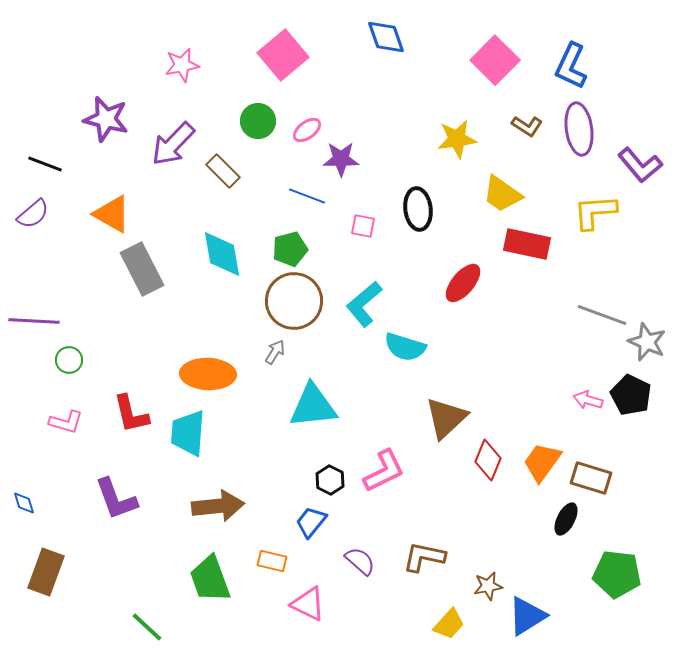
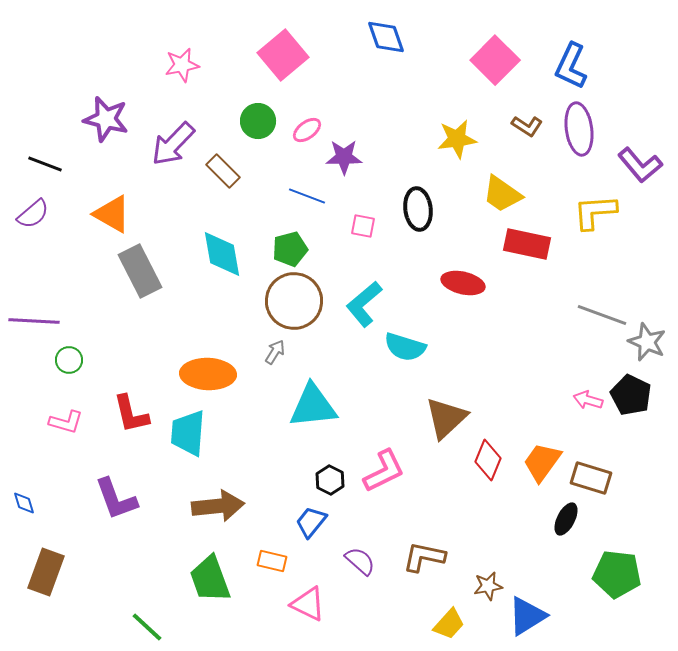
purple star at (341, 159): moved 3 px right, 2 px up
gray rectangle at (142, 269): moved 2 px left, 2 px down
red ellipse at (463, 283): rotated 63 degrees clockwise
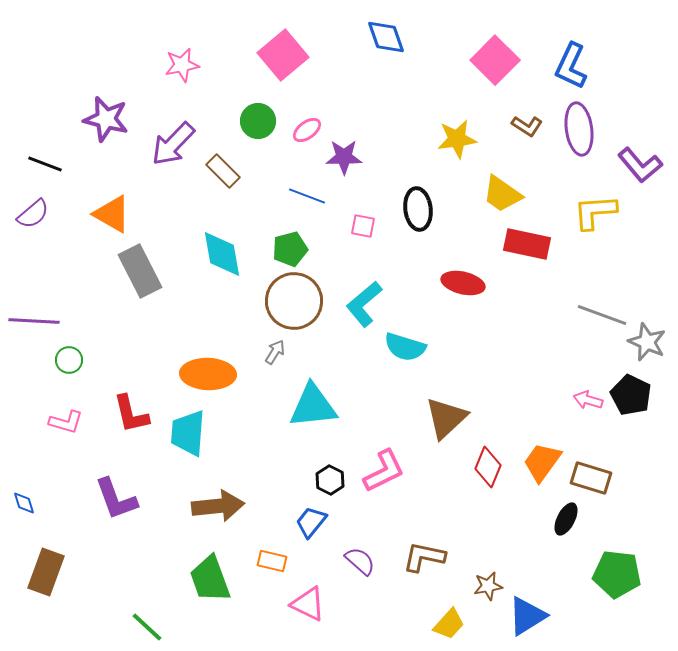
red diamond at (488, 460): moved 7 px down
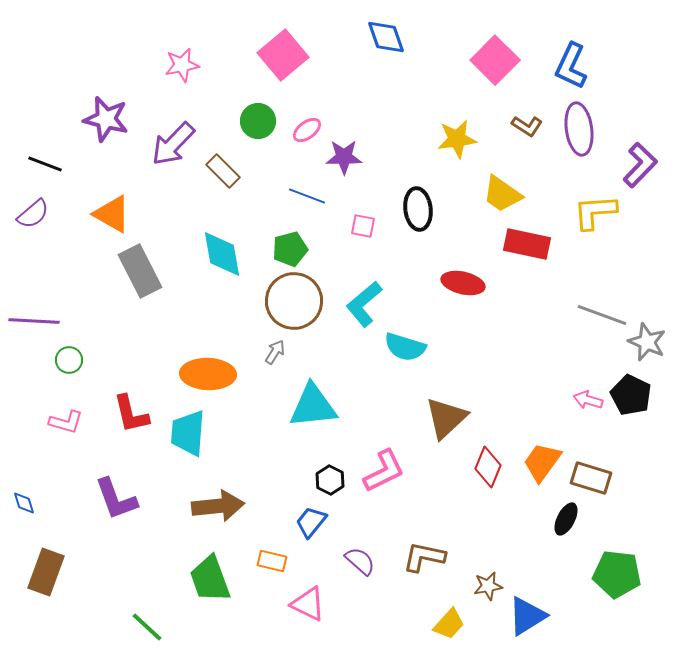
purple L-shape at (640, 165): rotated 96 degrees counterclockwise
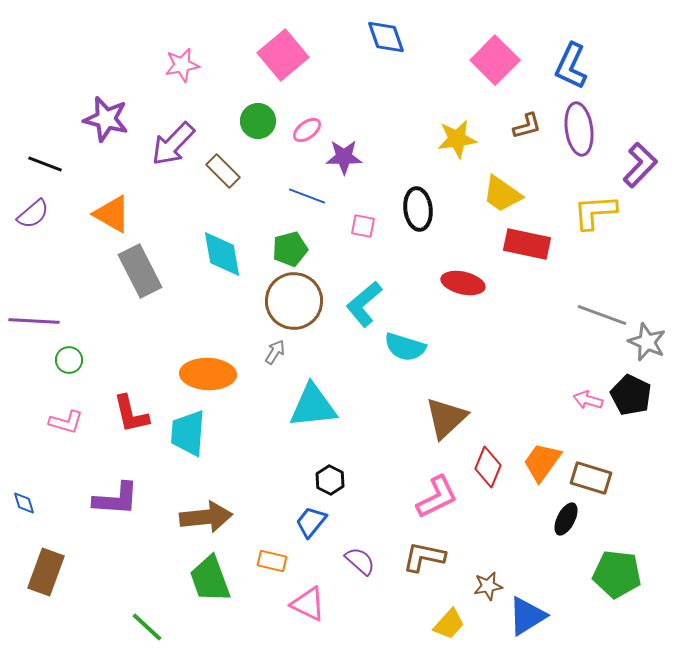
brown L-shape at (527, 126): rotated 48 degrees counterclockwise
pink L-shape at (384, 471): moved 53 px right, 26 px down
purple L-shape at (116, 499): rotated 66 degrees counterclockwise
brown arrow at (218, 506): moved 12 px left, 11 px down
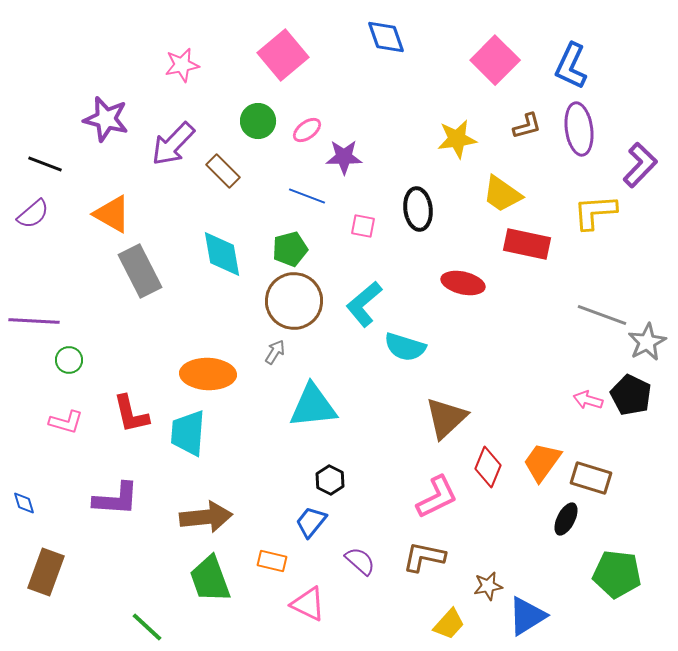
gray star at (647, 342): rotated 21 degrees clockwise
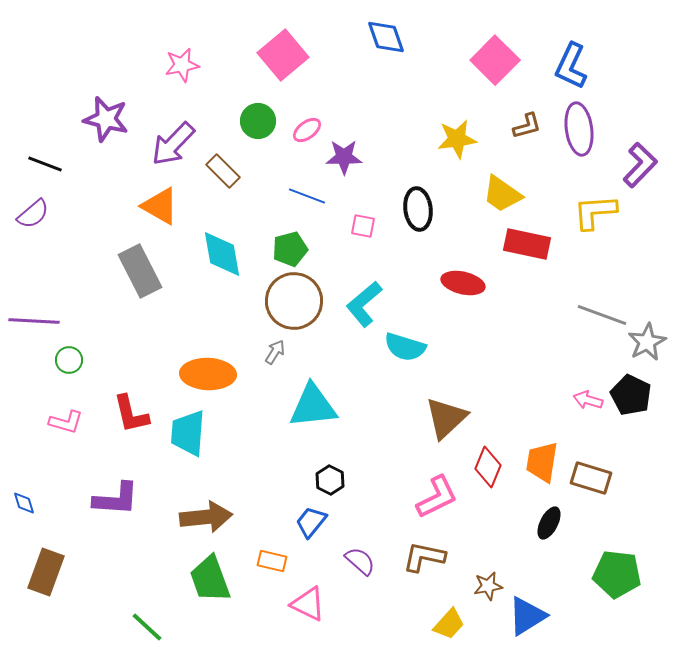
orange triangle at (112, 214): moved 48 px right, 8 px up
orange trapezoid at (542, 462): rotated 27 degrees counterclockwise
black ellipse at (566, 519): moved 17 px left, 4 px down
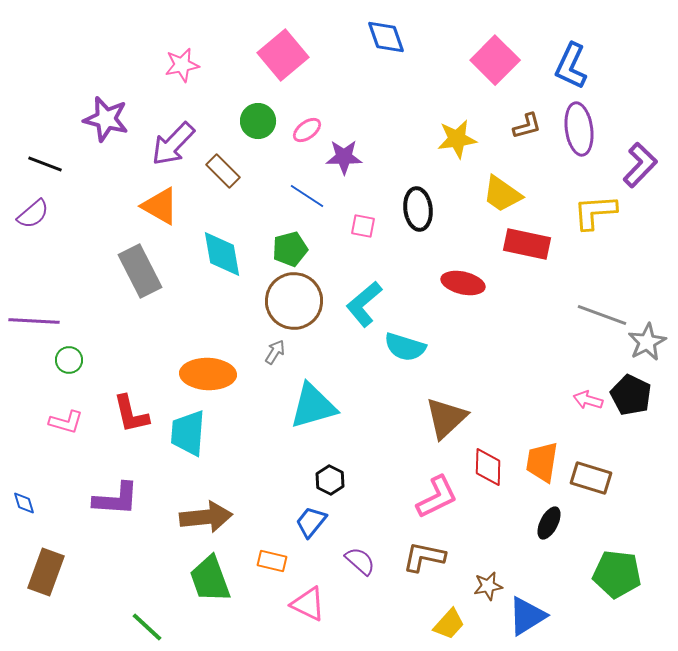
blue line at (307, 196): rotated 12 degrees clockwise
cyan triangle at (313, 406): rotated 10 degrees counterclockwise
red diamond at (488, 467): rotated 21 degrees counterclockwise
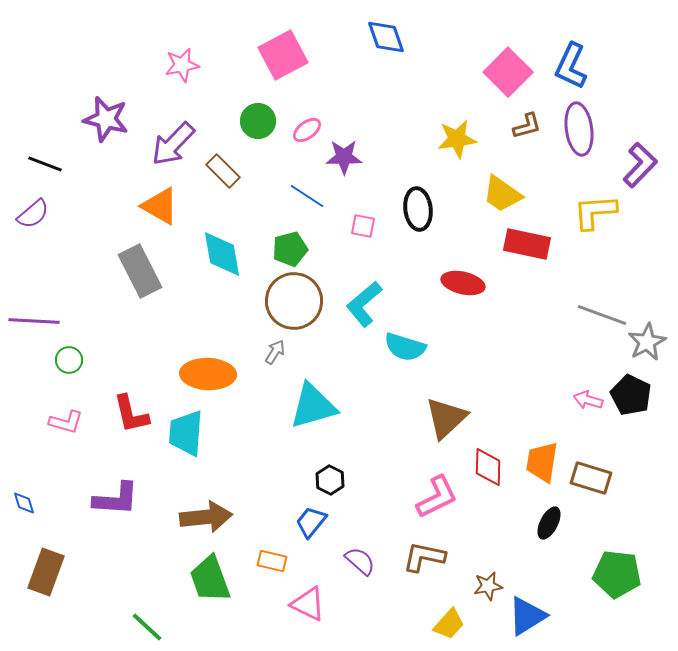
pink square at (283, 55): rotated 12 degrees clockwise
pink square at (495, 60): moved 13 px right, 12 px down
cyan trapezoid at (188, 433): moved 2 px left
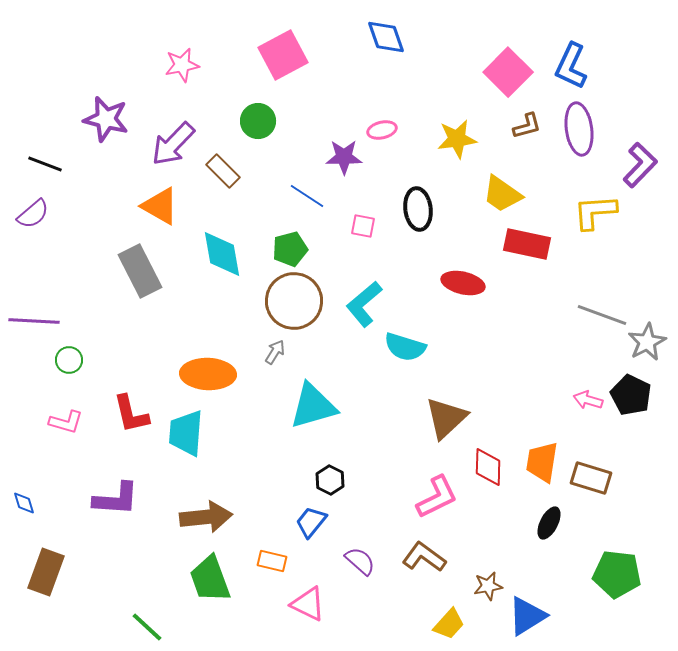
pink ellipse at (307, 130): moved 75 px right; rotated 24 degrees clockwise
brown L-shape at (424, 557): rotated 24 degrees clockwise
